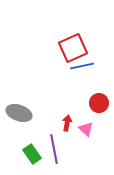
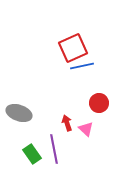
red arrow: rotated 28 degrees counterclockwise
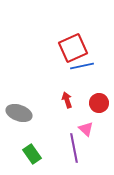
red arrow: moved 23 px up
purple line: moved 20 px right, 1 px up
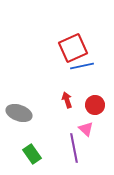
red circle: moved 4 px left, 2 px down
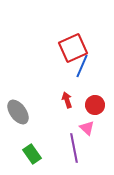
blue line: rotated 55 degrees counterclockwise
gray ellipse: moved 1 px left, 1 px up; rotated 35 degrees clockwise
pink triangle: moved 1 px right, 1 px up
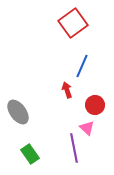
red square: moved 25 px up; rotated 12 degrees counterclockwise
red arrow: moved 10 px up
green rectangle: moved 2 px left
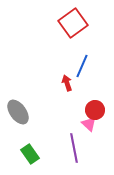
red arrow: moved 7 px up
red circle: moved 5 px down
pink triangle: moved 2 px right, 4 px up
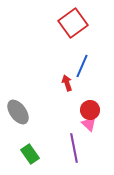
red circle: moved 5 px left
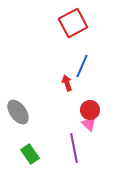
red square: rotated 8 degrees clockwise
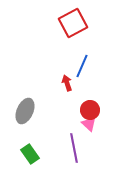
gray ellipse: moved 7 px right, 1 px up; rotated 60 degrees clockwise
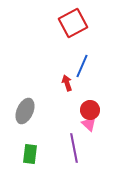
green rectangle: rotated 42 degrees clockwise
